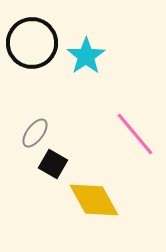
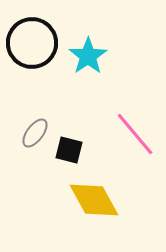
cyan star: moved 2 px right
black square: moved 16 px right, 14 px up; rotated 16 degrees counterclockwise
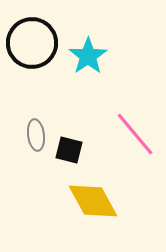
gray ellipse: moved 1 px right, 2 px down; rotated 44 degrees counterclockwise
yellow diamond: moved 1 px left, 1 px down
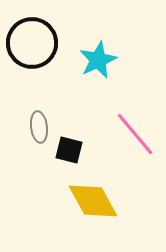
cyan star: moved 10 px right, 4 px down; rotated 9 degrees clockwise
gray ellipse: moved 3 px right, 8 px up
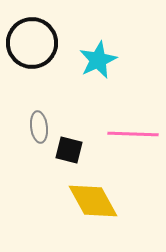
pink line: moved 2 px left; rotated 48 degrees counterclockwise
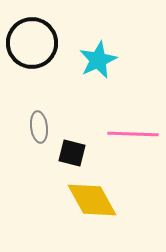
black square: moved 3 px right, 3 px down
yellow diamond: moved 1 px left, 1 px up
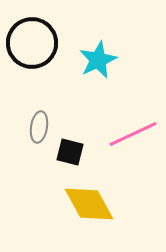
gray ellipse: rotated 16 degrees clockwise
pink line: rotated 27 degrees counterclockwise
black square: moved 2 px left, 1 px up
yellow diamond: moved 3 px left, 4 px down
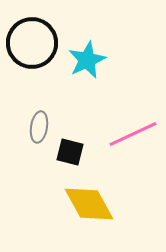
cyan star: moved 11 px left
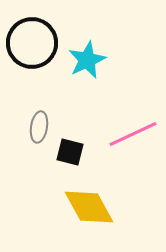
yellow diamond: moved 3 px down
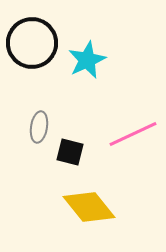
yellow diamond: rotated 10 degrees counterclockwise
